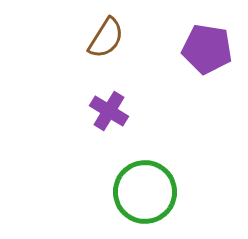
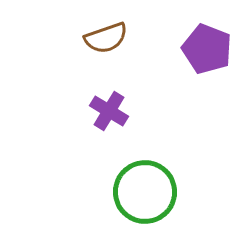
brown semicircle: rotated 39 degrees clockwise
purple pentagon: rotated 12 degrees clockwise
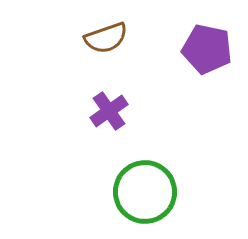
purple pentagon: rotated 9 degrees counterclockwise
purple cross: rotated 24 degrees clockwise
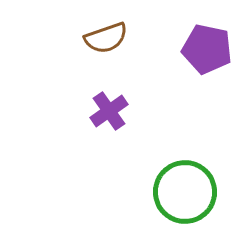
green circle: moved 40 px right
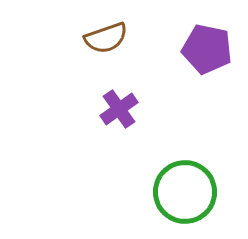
purple cross: moved 10 px right, 2 px up
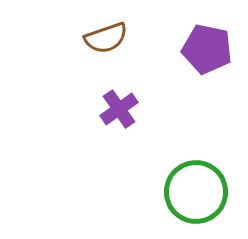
green circle: moved 11 px right
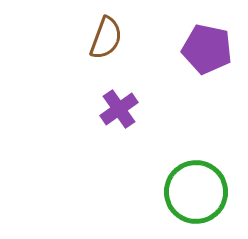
brown semicircle: rotated 51 degrees counterclockwise
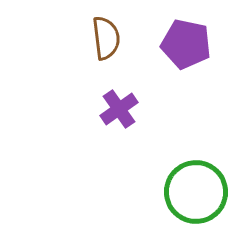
brown semicircle: rotated 27 degrees counterclockwise
purple pentagon: moved 21 px left, 5 px up
